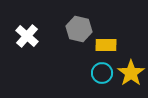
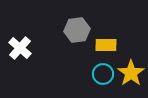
gray hexagon: moved 2 px left, 1 px down; rotated 20 degrees counterclockwise
white cross: moved 7 px left, 12 px down
cyan circle: moved 1 px right, 1 px down
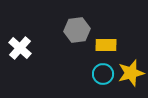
yellow star: rotated 20 degrees clockwise
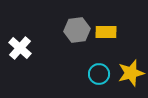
yellow rectangle: moved 13 px up
cyan circle: moved 4 px left
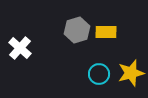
gray hexagon: rotated 10 degrees counterclockwise
